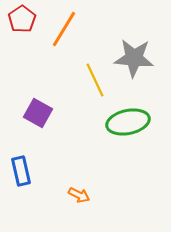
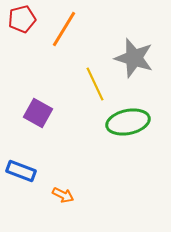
red pentagon: rotated 20 degrees clockwise
gray star: rotated 12 degrees clockwise
yellow line: moved 4 px down
blue rectangle: rotated 56 degrees counterclockwise
orange arrow: moved 16 px left
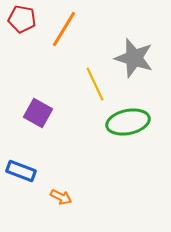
red pentagon: rotated 24 degrees clockwise
orange arrow: moved 2 px left, 2 px down
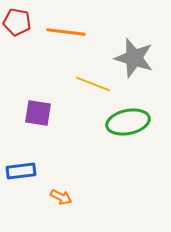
red pentagon: moved 5 px left, 3 px down
orange line: moved 2 px right, 3 px down; rotated 66 degrees clockwise
yellow line: moved 2 px left; rotated 44 degrees counterclockwise
purple square: rotated 20 degrees counterclockwise
blue rectangle: rotated 28 degrees counterclockwise
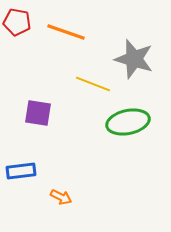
orange line: rotated 12 degrees clockwise
gray star: moved 1 px down
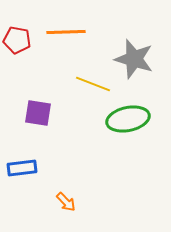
red pentagon: moved 18 px down
orange line: rotated 21 degrees counterclockwise
green ellipse: moved 3 px up
blue rectangle: moved 1 px right, 3 px up
orange arrow: moved 5 px right, 5 px down; rotated 20 degrees clockwise
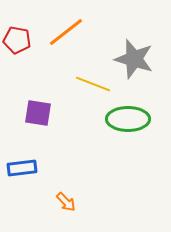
orange line: rotated 36 degrees counterclockwise
green ellipse: rotated 12 degrees clockwise
